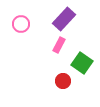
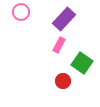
pink circle: moved 12 px up
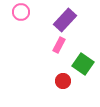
purple rectangle: moved 1 px right, 1 px down
green square: moved 1 px right, 1 px down
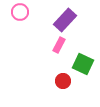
pink circle: moved 1 px left
green square: rotated 10 degrees counterclockwise
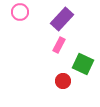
purple rectangle: moved 3 px left, 1 px up
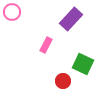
pink circle: moved 8 px left
purple rectangle: moved 9 px right
pink rectangle: moved 13 px left
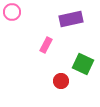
purple rectangle: rotated 35 degrees clockwise
red circle: moved 2 px left
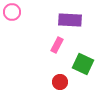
purple rectangle: moved 1 px left, 1 px down; rotated 15 degrees clockwise
pink rectangle: moved 11 px right
red circle: moved 1 px left, 1 px down
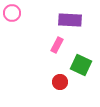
pink circle: moved 1 px down
green square: moved 2 px left, 1 px down
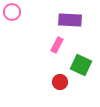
pink circle: moved 1 px up
